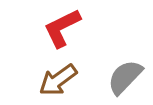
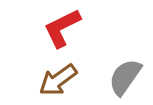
gray semicircle: rotated 9 degrees counterclockwise
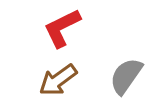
gray semicircle: moved 1 px right, 1 px up
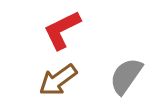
red L-shape: moved 2 px down
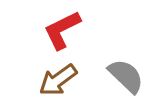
gray semicircle: rotated 99 degrees clockwise
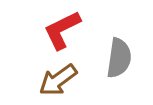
gray semicircle: moved 7 px left, 18 px up; rotated 54 degrees clockwise
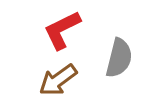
gray semicircle: rotated 6 degrees clockwise
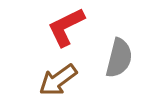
red L-shape: moved 4 px right, 3 px up
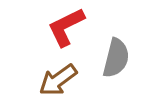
gray semicircle: moved 3 px left
